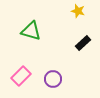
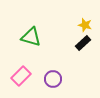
yellow star: moved 7 px right, 14 px down
green triangle: moved 6 px down
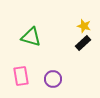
yellow star: moved 1 px left, 1 px down
pink rectangle: rotated 54 degrees counterclockwise
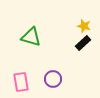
pink rectangle: moved 6 px down
